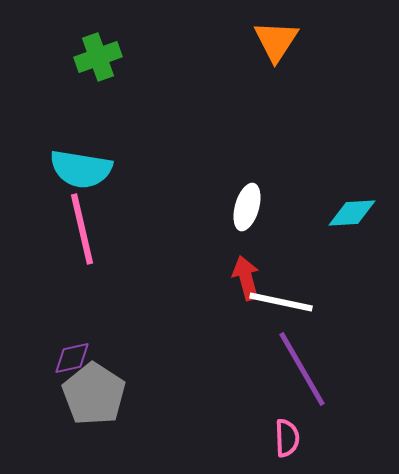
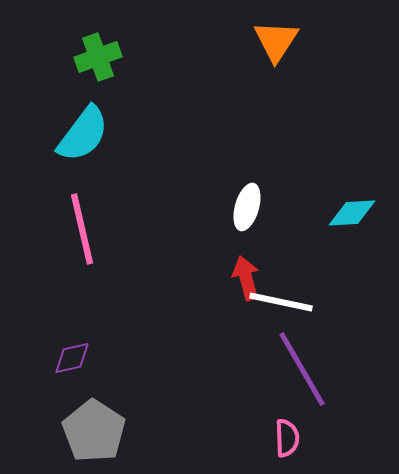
cyan semicircle: moved 2 px right, 35 px up; rotated 62 degrees counterclockwise
gray pentagon: moved 37 px down
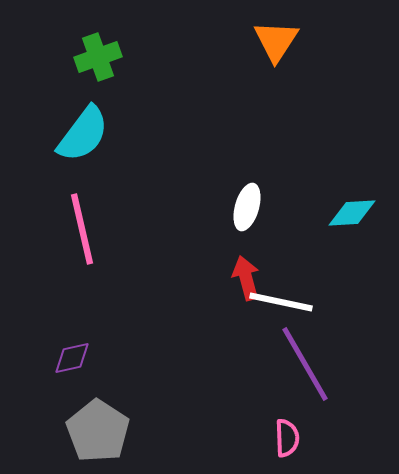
purple line: moved 3 px right, 5 px up
gray pentagon: moved 4 px right
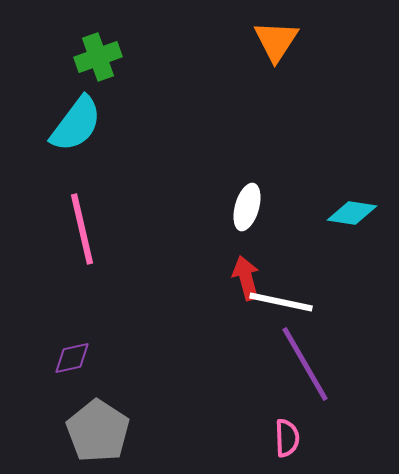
cyan semicircle: moved 7 px left, 10 px up
cyan diamond: rotated 12 degrees clockwise
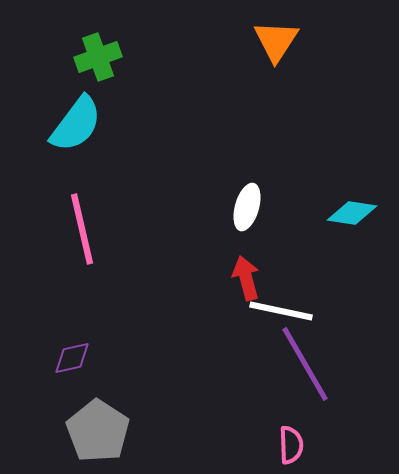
white line: moved 9 px down
pink semicircle: moved 4 px right, 7 px down
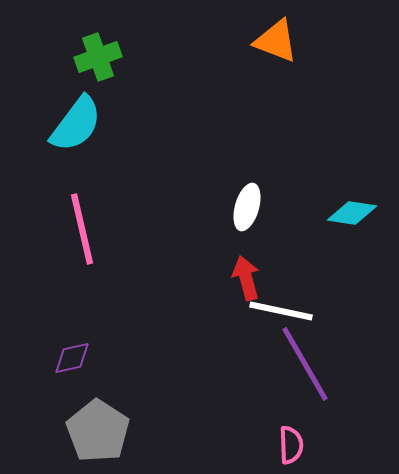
orange triangle: rotated 42 degrees counterclockwise
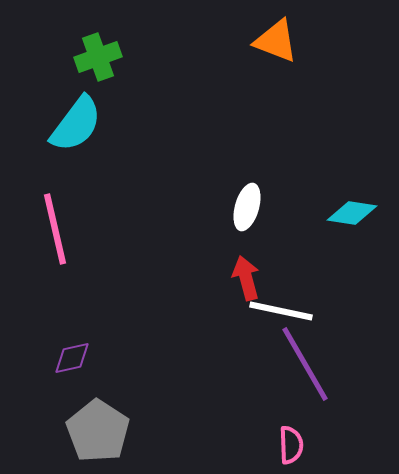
pink line: moved 27 px left
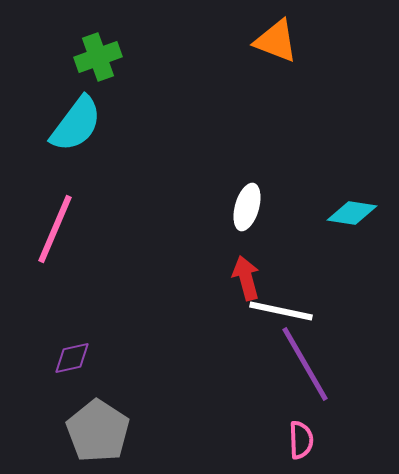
pink line: rotated 36 degrees clockwise
pink semicircle: moved 10 px right, 5 px up
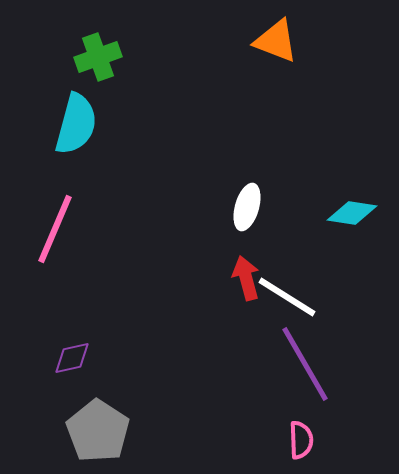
cyan semicircle: rotated 22 degrees counterclockwise
white line: moved 6 px right, 14 px up; rotated 20 degrees clockwise
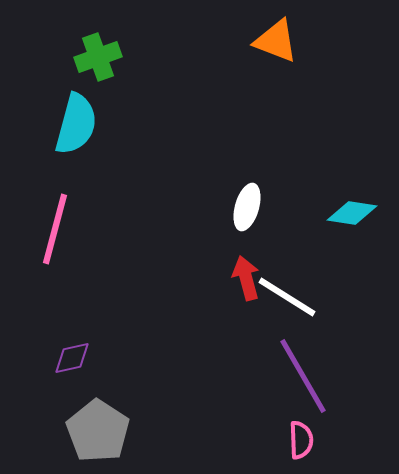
pink line: rotated 8 degrees counterclockwise
purple line: moved 2 px left, 12 px down
